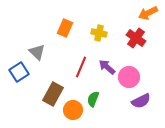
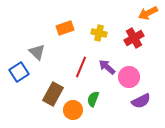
orange rectangle: rotated 48 degrees clockwise
red cross: moved 2 px left; rotated 24 degrees clockwise
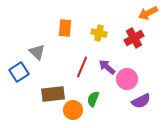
orange rectangle: rotated 66 degrees counterclockwise
red line: moved 1 px right
pink circle: moved 2 px left, 2 px down
brown rectangle: rotated 55 degrees clockwise
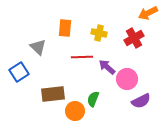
gray triangle: moved 1 px right, 5 px up
red line: moved 10 px up; rotated 65 degrees clockwise
orange circle: moved 2 px right, 1 px down
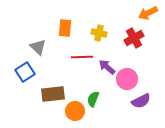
blue square: moved 6 px right
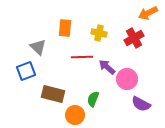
blue square: moved 1 px right, 1 px up; rotated 12 degrees clockwise
brown rectangle: rotated 20 degrees clockwise
purple semicircle: moved 3 px down; rotated 54 degrees clockwise
orange circle: moved 4 px down
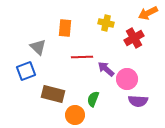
yellow cross: moved 7 px right, 10 px up
purple arrow: moved 1 px left, 2 px down
purple semicircle: moved 3 px left, 3 px up; rotated 24 degrees counterclockwise
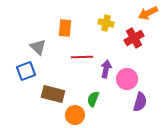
purple arrow: rotated 60 degrees clockwise
purple semicircle: moved 2 px right, 1 px down; rotated 78 degrees counterclockwise
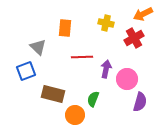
orange arrow: moved 5 px left, 1 px down
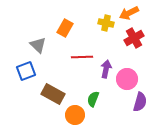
orange arrow: moved 14 px left, 1 px up
orange rectangle: rotated 24 degrees clockwise
gray triangle: moved 2 px up
brown rectangle: rotated 15 degrees clockwise
